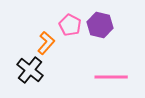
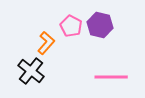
pink pentagon: moved 1 px right, 1 px down
black cross: moved 1 px right, 1 px down
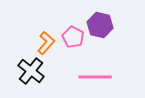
pink pentagon: moved 2 px right, 11 px down
pink line: moved 16 px left
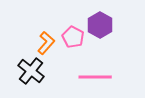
purple hexagon: rotated 15 degrees clockwise
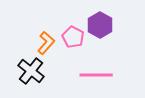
pink line: moved 1 px right, 2 px up
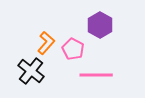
pink pentagon: moved 12 px down
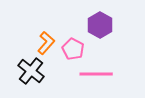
pink line: moved 1 px up
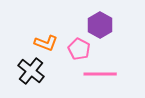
orange L-shape: rotated 70 degrees clockwise
pink pentagon: moved 6 px right
pink line: moved 4 px right
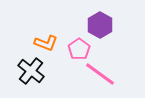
pink pentagon: rotated 10 degrees clockwise
pink line: rotated 36 degrees clockwise
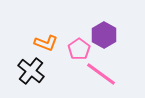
purple hexagon: moved 4 px right, 10 px down
pink line: moved 1 px right
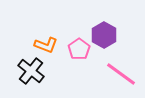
orange L-shape: moved 2 px down
pink line: moved 20 px right
